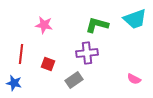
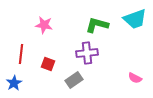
pink semicircle: moved 1 px right, 1 px up
blue star: rotated 28 degrees clockwise
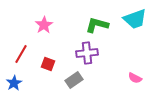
pink star: rotated 30 degrees clockwise
red line: rotated 24 degrees clockwise
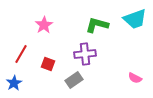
purple cross: moved 2 px left, 1 px down
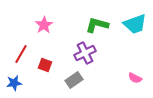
cyan trapezoid: moved 5 px down
purple cross: moved 1 px up; rotated 20 degrees counterclockwise
red square: moved 3 px left, 1 px down
blue star: rotated 21 degrees clockwise
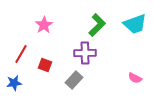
green L-shape: rotated 120 degrees clockwise
purple cross: rotated 25 degrees clockwise
gray rectangle: rotated 12 degrees counterclockwise
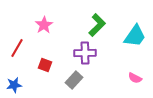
cyan trapezoid: moved 12 px down; rotated 35 degrees counterclockwise
red line: moved 4 px left, 6 px up
blue star: moved 2 px down
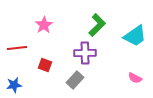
cyan trapezoid: rotated 20 degrees clockwise
red line: rotated 54 degrees clockwise
gray rectangle: moved 1 px right
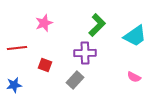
pink star: moved 2 px up; rotated 12 degrees clockwise
pink semicircle: moved 1 px left, 1 px up
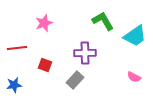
green L-shape: moved 6 px right, 4 px up; rotated 75 degrees counterclockwise
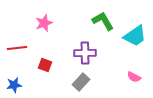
gray rectangle: moved 6 px right, 2 px down
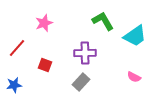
red line: rotated 42 degrees counterclockwise
